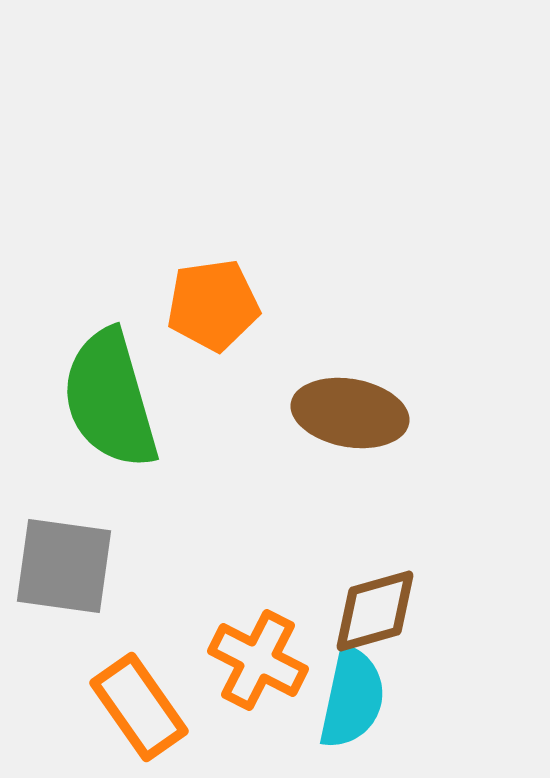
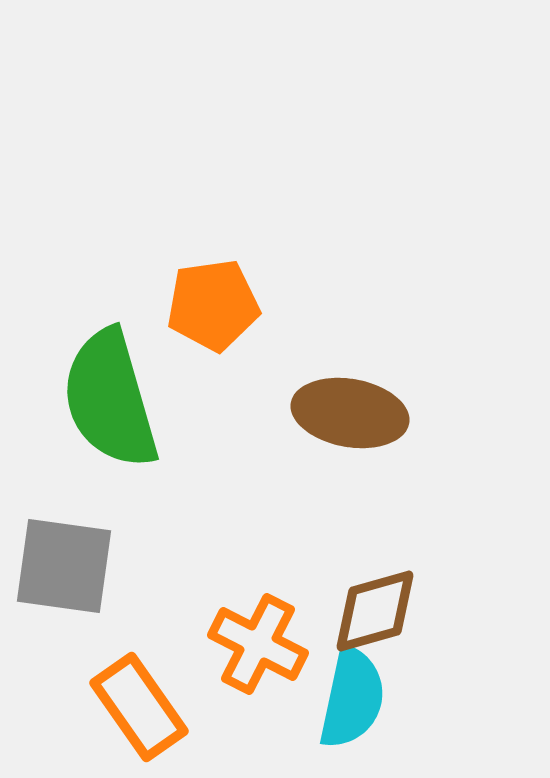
orange cross: moved 16 px up
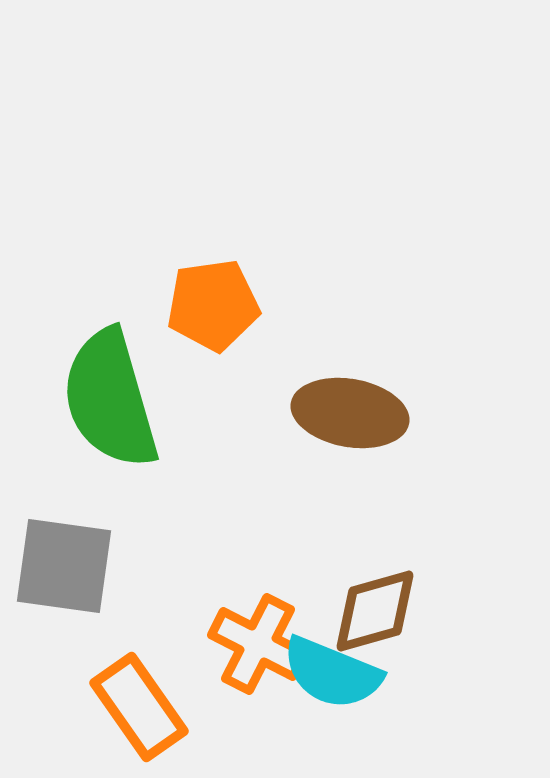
cyan semicircle: moved 20 px left, 25 px up; rotated 100 degrees clockwise
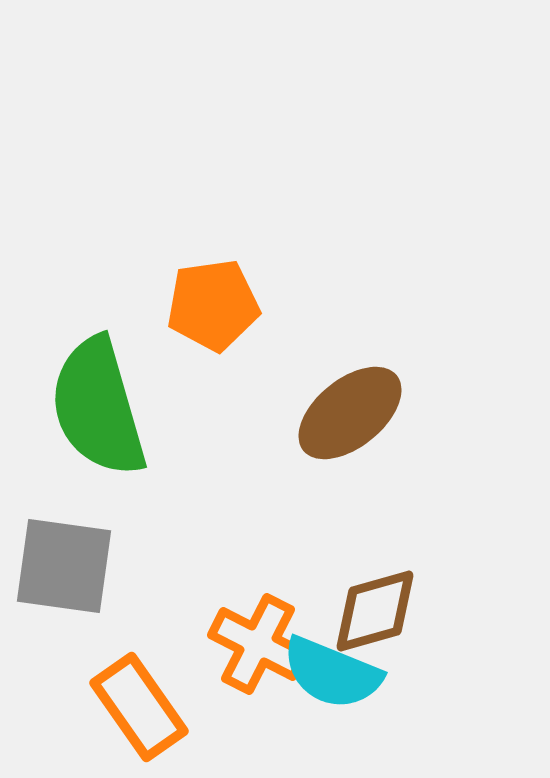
green semicircle: moved 12 px left, 8 px down
brown ellipse: rotated 49 degrees counterclockwise
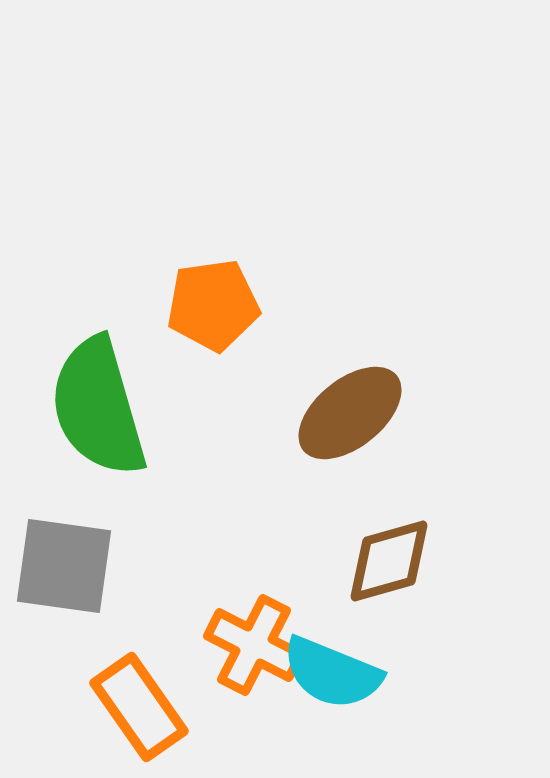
brown diamond: moved 14 px right, 50 px up
orange cross: moved 4 px left, 1 px down
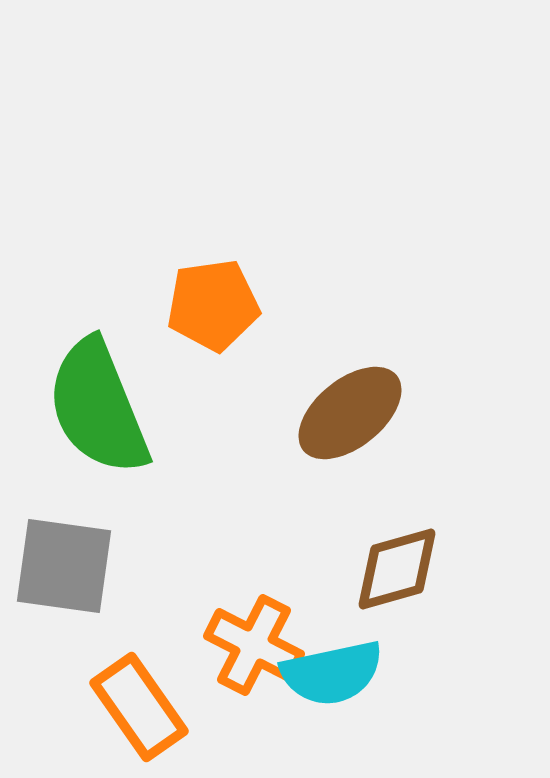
green semicircle: rotated 6 degrees counterclockwise
brown diamond: moved 8 px right, 8 px down
cyan semicircle: rotated 34 degrees counterclockwise
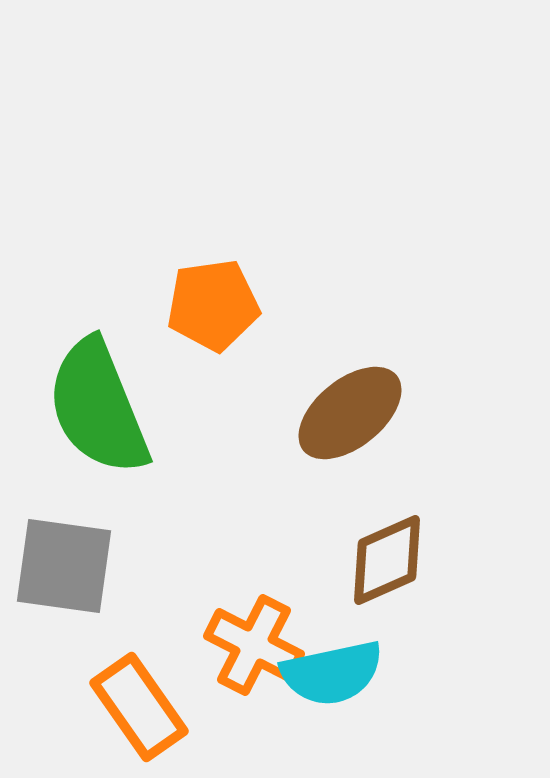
brown diamond: moved 10 px left, 9 px up; rotated 8 degrees counterclockwise
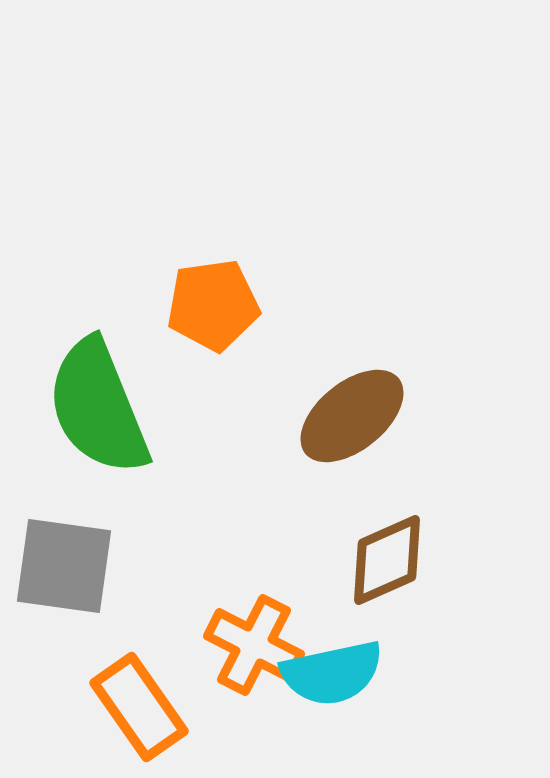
brown ellipse: moved 2 px right, 3 px down
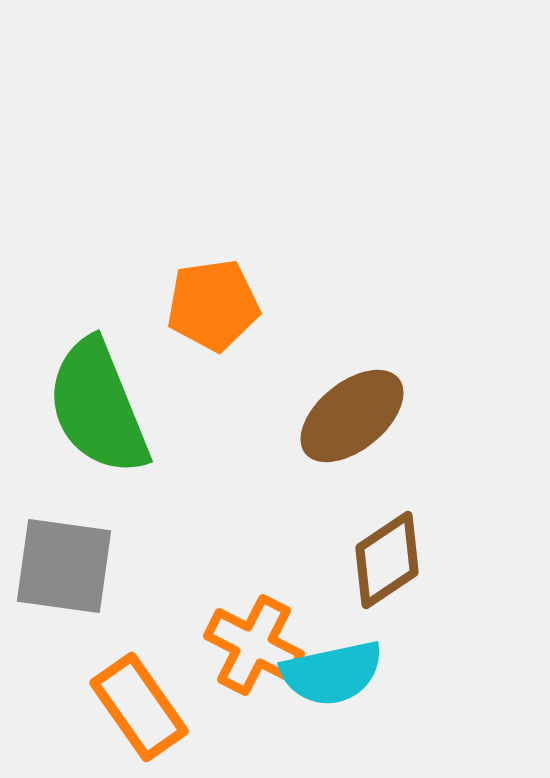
brown diamond: rotated 10 degrees counterclockwise
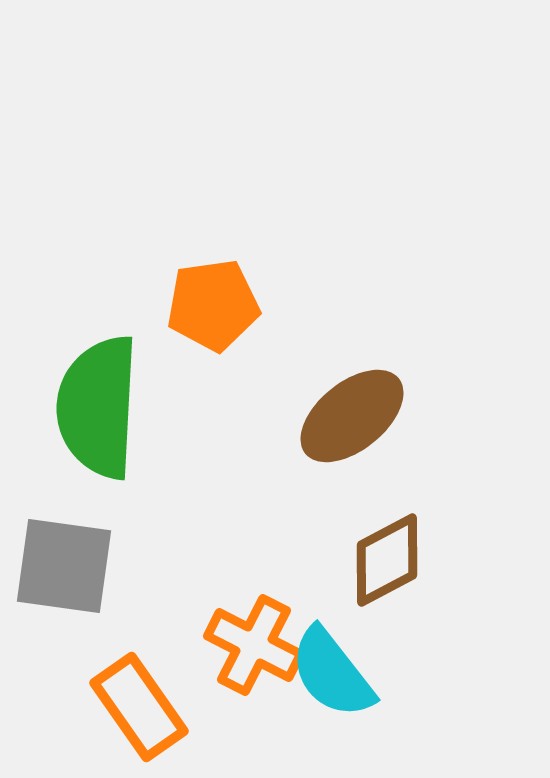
green semicircle: rotated 25 degrees clockwise
brown diamond: rotated 6 degrees clockwise
cyan semicircle: rotated 64 degrees clockwise
